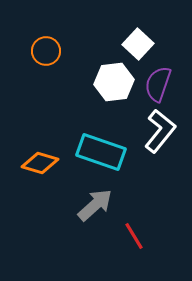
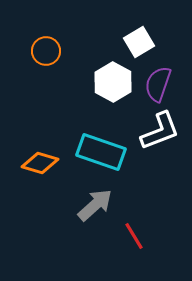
white square: moved 1 px right, 2 px up; rotated 16 degrees clockwise
white hexagon: moved 1 px left; rotated 24 degrees counterclockwise
white L-shape: rotated 30 degrees clockwise
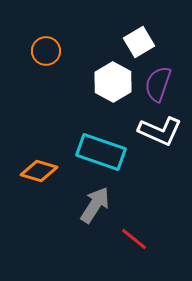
white L-shape: rotated 45 degrees clockwise
orange diamond: moved 1 px left, 8 px down
gray arrow: rotated 15 degrees counterclockwise
red line: moved 3 px down; rotated 20 degrees counterclockwise
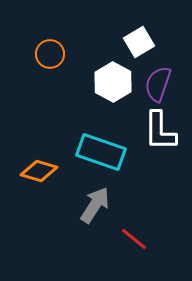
orange circle: moved 4 px right, 3 px down
white L-shape: rotated 66 degrees clockwise
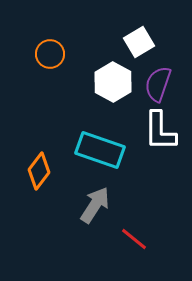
cyan rectangle: moved 1 px left, 2 px up
orange diamond: rotated 69 degrees counterclockwise
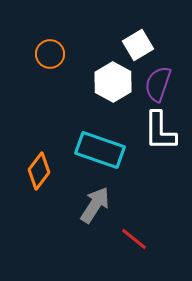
white square: moved 1 px left, 3 px down
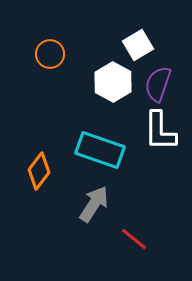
gray arrow: moved 1 px left, 1 px up
